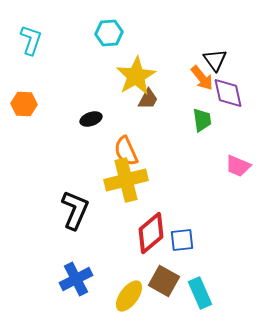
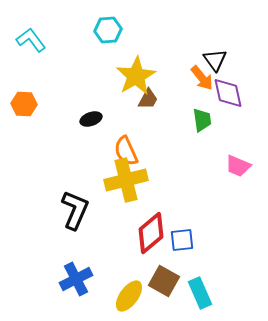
cyan hexagon: moved 1 px left, 3 px up
cyan L-shape: rotated 56 degrees counterclockwise
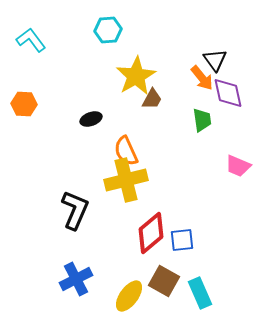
brown trapezoid: moved 4 px right
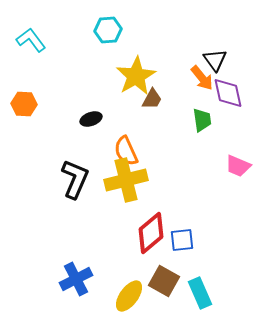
black L-shape: moved 31 px up
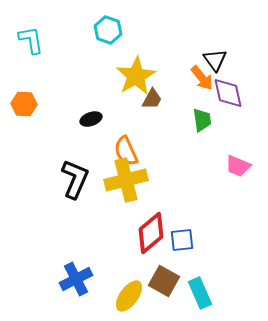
cyan hexagon: rotated 24 degrees clockwise
cyan L-shape: rotated 28 degrees clockwise
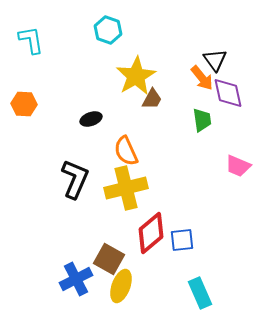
yellow cross: moved 8 px down
brown square: moved 55 px left, 22 px up
yellow ellipse: moved 8 px left, 10 px up; rotated 16 degrees counterclockwise
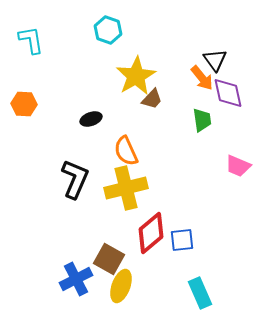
brown trapezoid: rotated 15 degrees clockwise
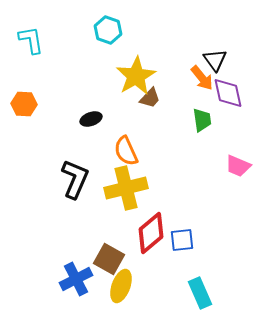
brown trapezoid: moved 2 px left, 1 px up
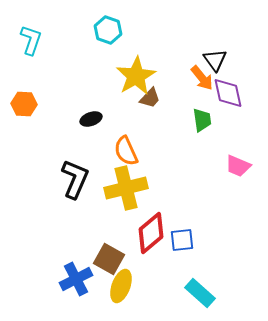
cyan L-shape: rotated 28 degrees clockwise
cyan rectangle: rotated 24 degrees counterclockwise
